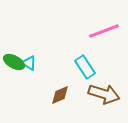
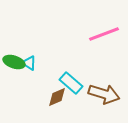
pink line: moved 3 px down
green ellipse: rotated 10 degrees counterclockwise
cyan rectangle: moved 14 px left, 16 px down; rotated 15 degrees counterclockwise
brown diamond: moved 3 px left, 2 px down
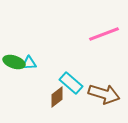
cyan triangle: rotated 35 degrees counterclockwise
brown diamond: rotated 15 degrees counterclockwise
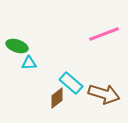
green ellipse: moved 3 px right, 16 px up
brown diamond: moved 1 px down
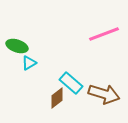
cyan triangle: rotated 28 degrees counterclockwise
